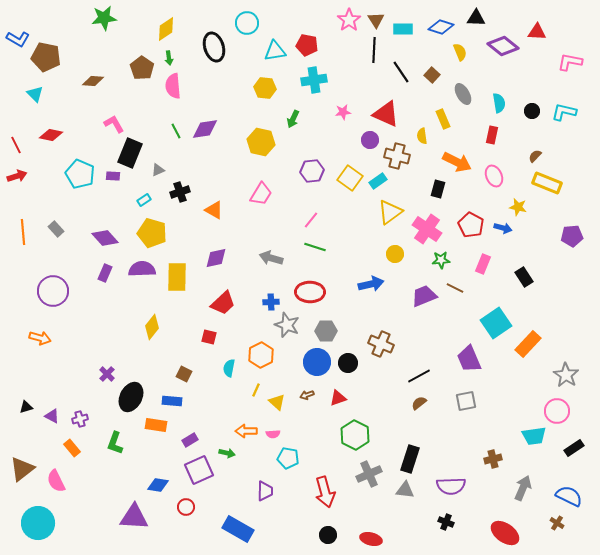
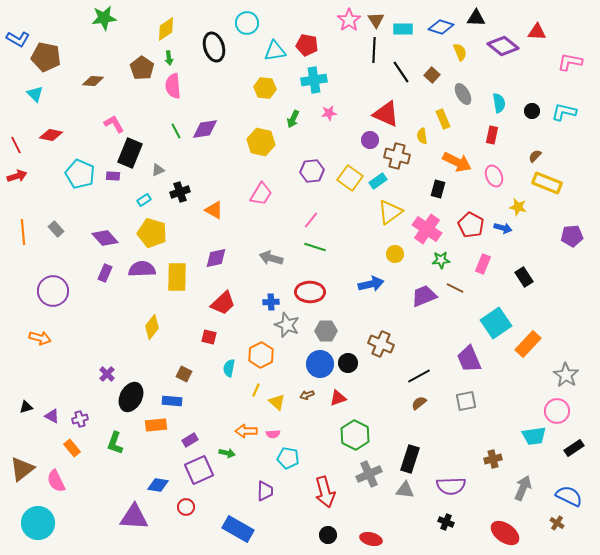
pink star at (343, 112): moved 14 px left, 1 px down
blue circle at (317, 362): moved 3 px right, 2 px down
orange rectangle at (156, 425): rotated 15 degrees counterclockwise
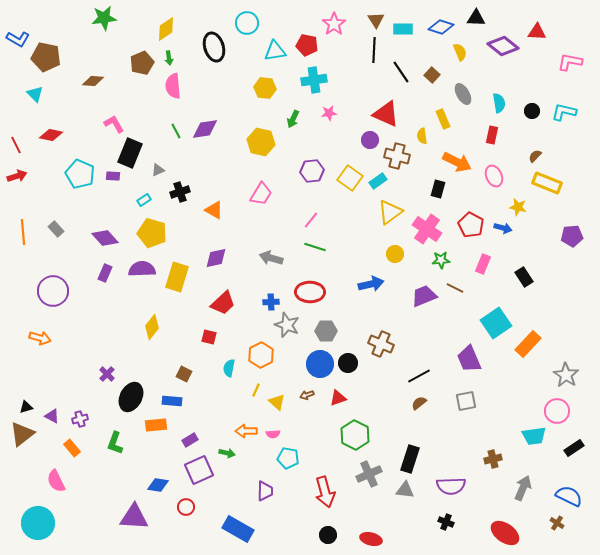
pink star at (349, 20): moved 15 px left, 4 px down
brown pentagon at (142, 68): moved 5 px up; rotated 15 degrees clockwise
yellow rectangle at (177, 277): rotated 16 degrees clockwise
brown triangle at (22, 469): moved 35 px up
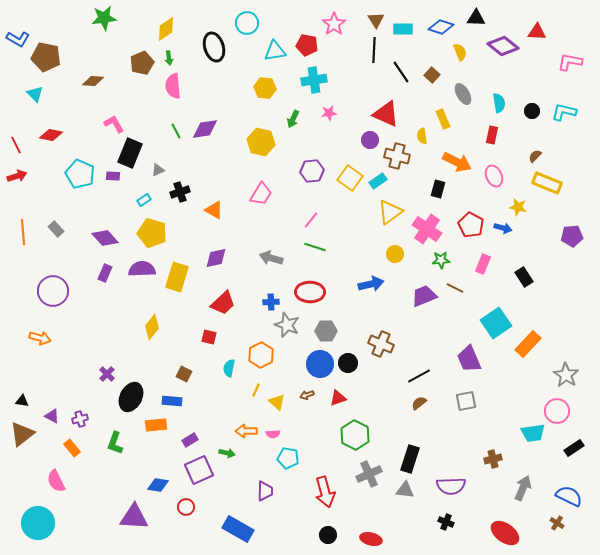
black triangle at (26, 407): moved 4 px left, 6 px up; rotated 24 degrees clockwise
cyan trapezoid at (534, 436): moved 1 px left, 3 px up
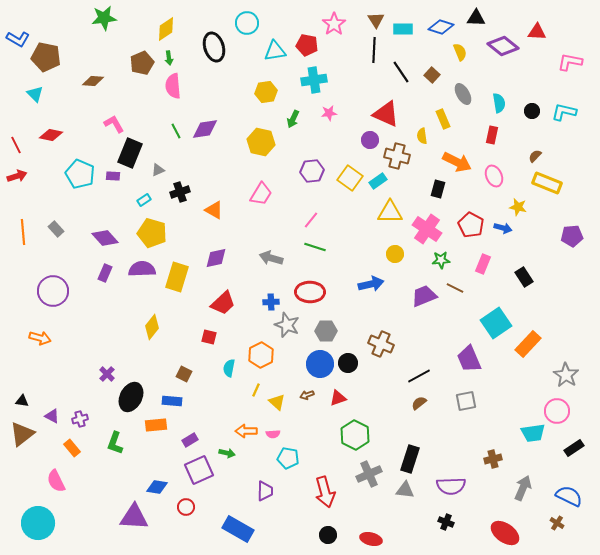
yellow hexagon at (265, 88): moved 1 px right, 4 px down; rotated 15 degrees counterclockwise
yellow triangle at (390, 212): rotated 36 degrees clockwise
blue diamond at (158, 485): moved 1 px left, 2 px down
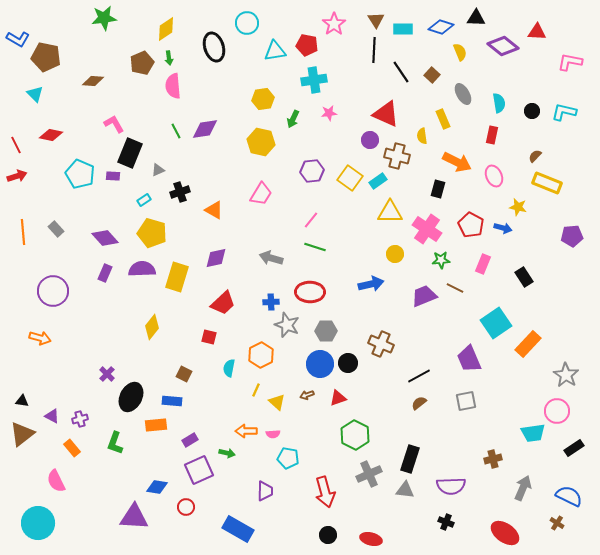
yellow hexagon at (266, 92): moved 3 px left, 7 px down
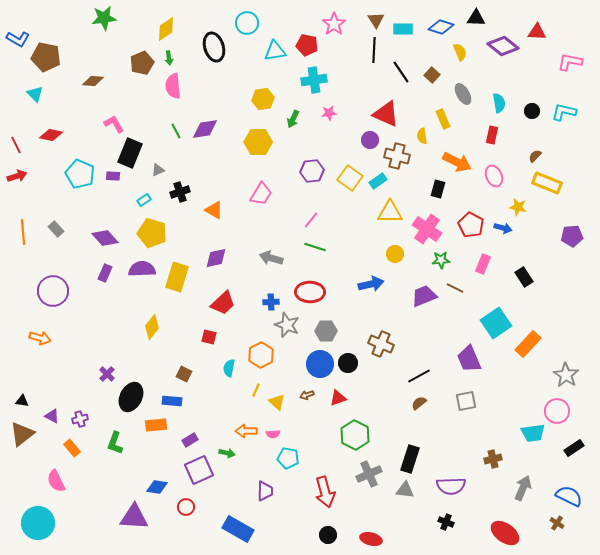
yellow hexagon at (261, 142): moved 3 px left; rotated 12 degrees counterclockwise
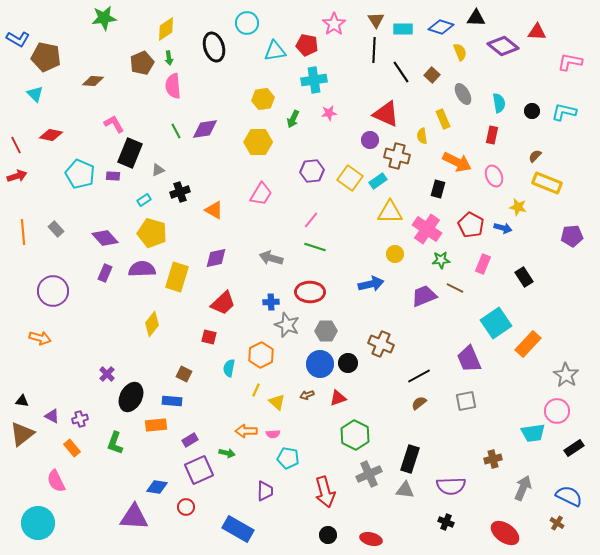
yellow diamond at (152, 327): moved 3 px up
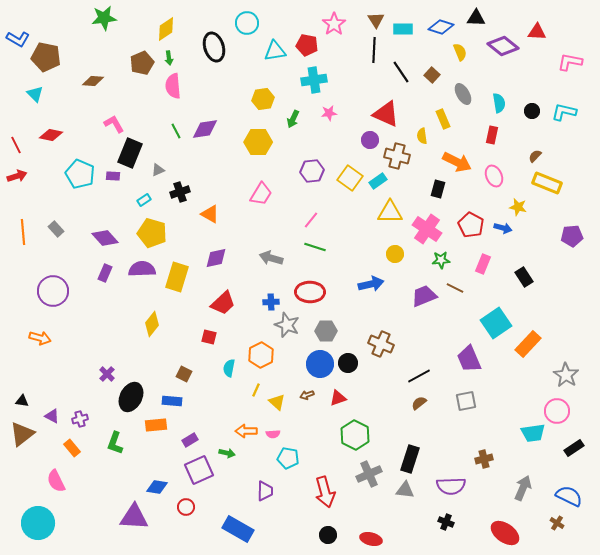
orange triangle at (214, 210): moved 4 px left, 4 px down
brown cross at (493, 459): moved 9 px left
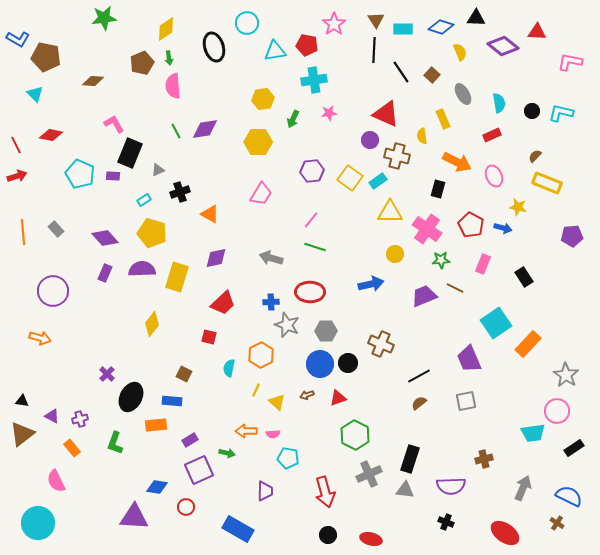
cyan L-shape at (564, 112): moved 3 px left, 1 px down
red rectangle at (492, 135): rotated 54 degrees clockwise
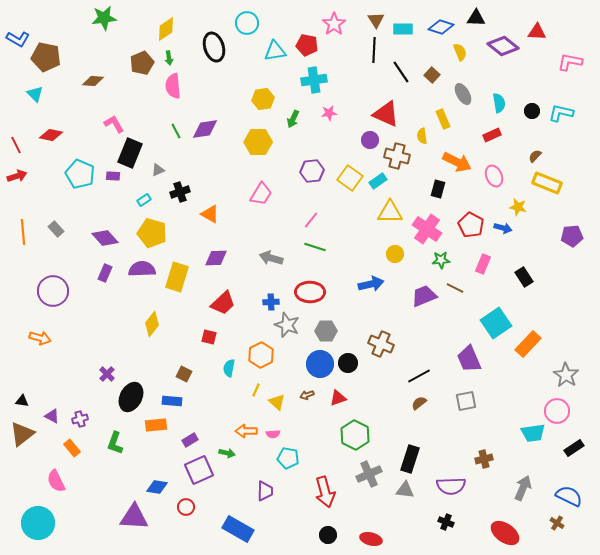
purple diamond at (216, 258): rotated 10 degrees clockwise
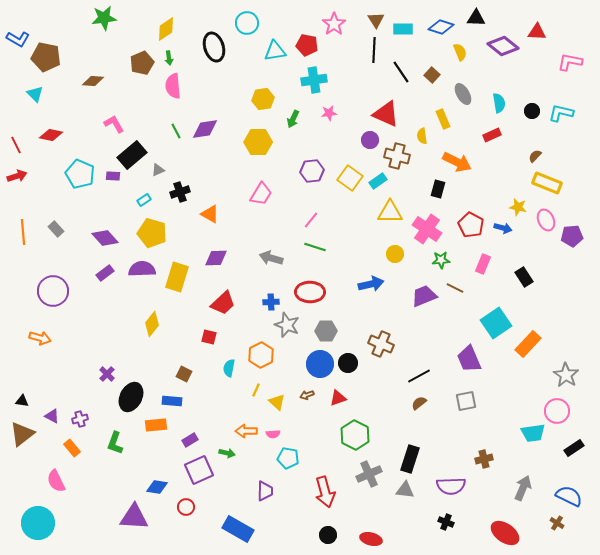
black rectangle at (130, 153): moved 2 px right, 2 px down; rotated 28 degrees clockwise
pink ellipse at (494, 176): moved 52 px right, 44 px down
purple rectangle at (105, 273): rotated 30 degrees clockwise
